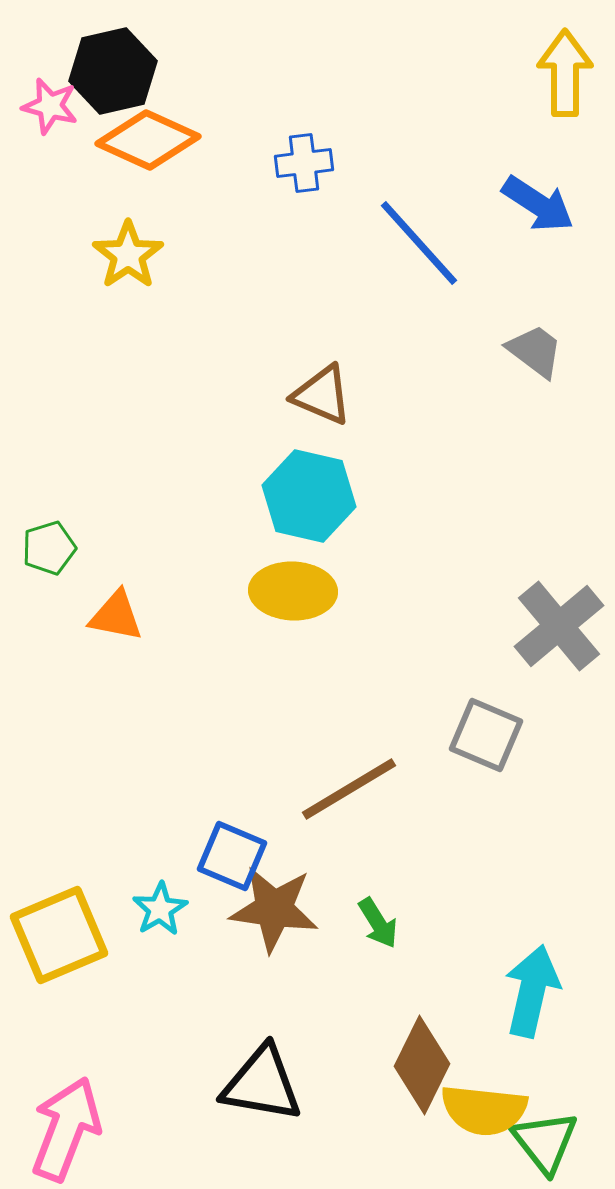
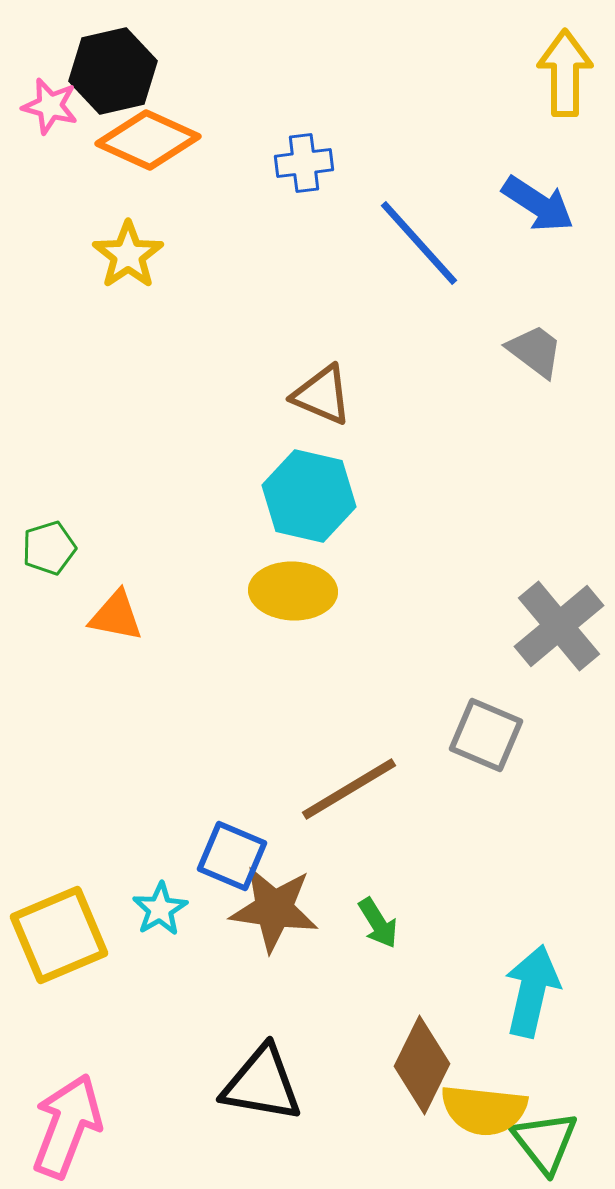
pink arrow: moved 1 px right, 3 px up
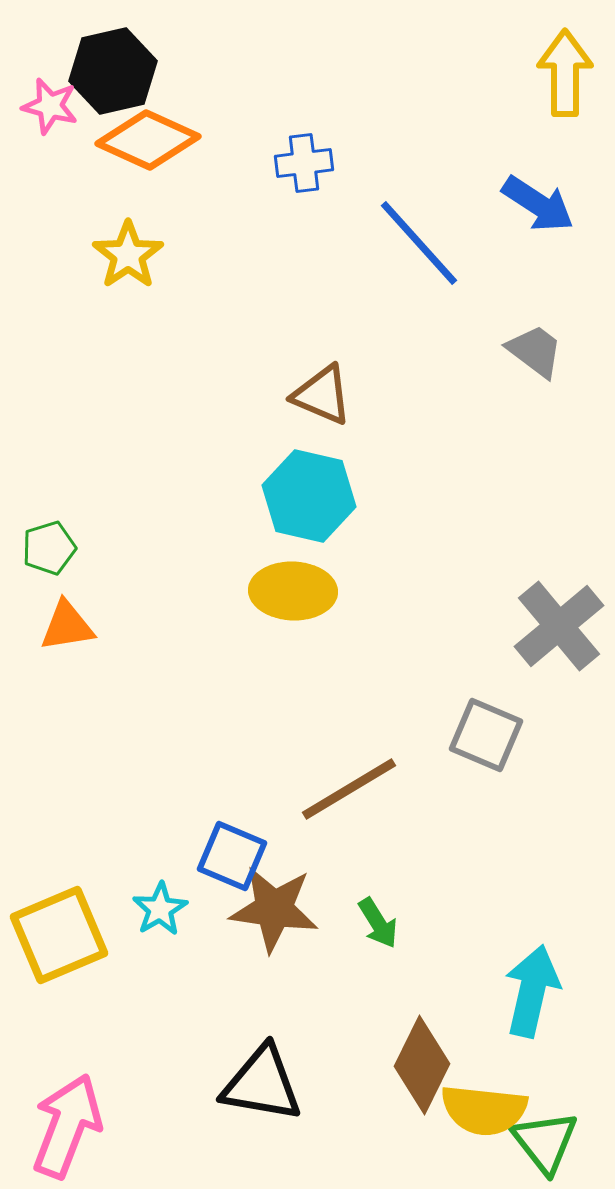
orange triangle: moved 49 px left, 10 px down; rotated 20 degrees counterclockwise
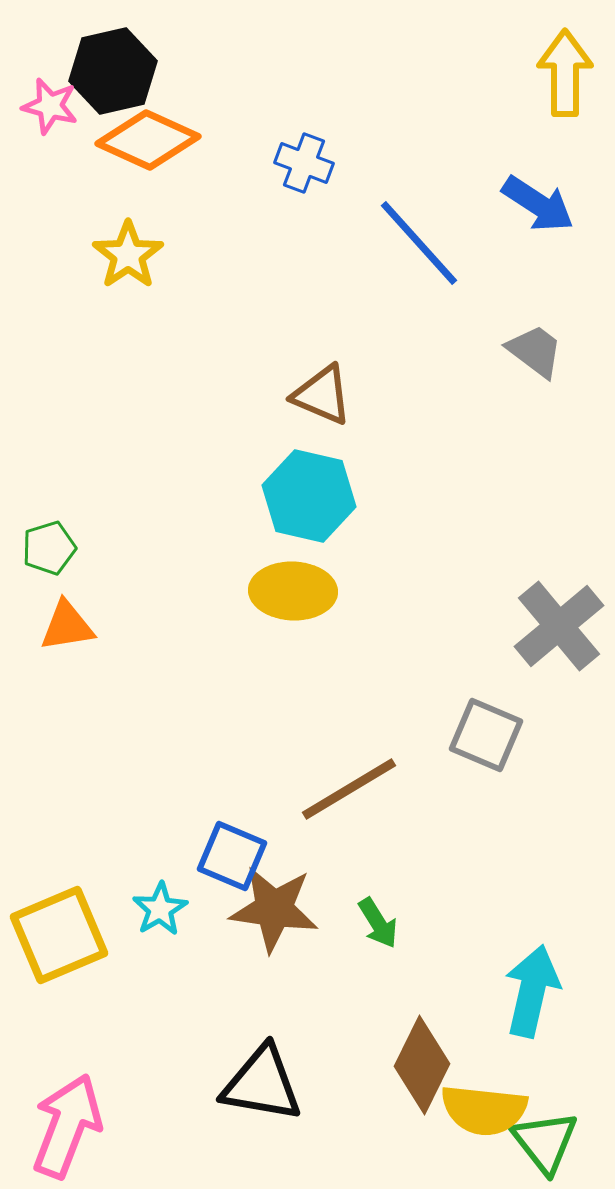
blue cross: rotated 28 degrees clockwise
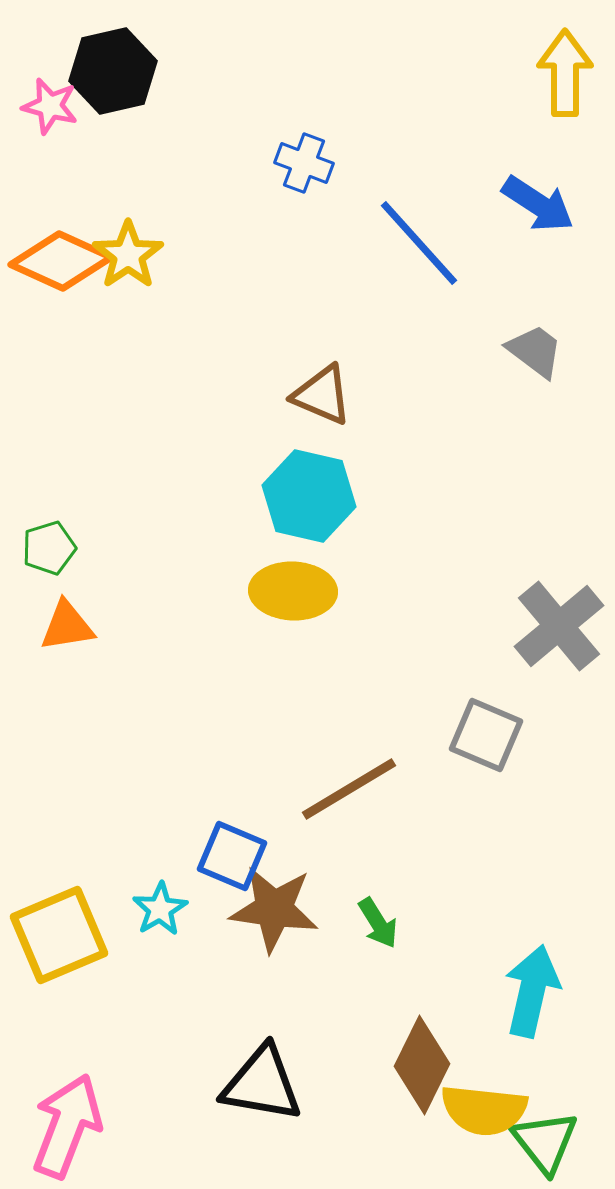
orange diamond: moved 87 px left, 121 px down
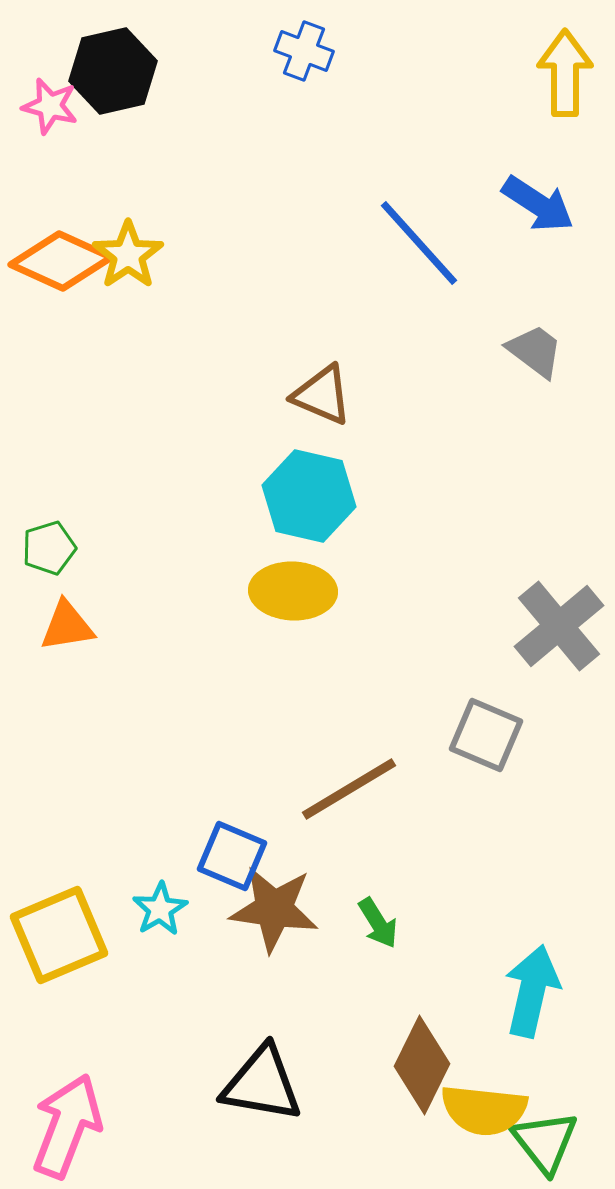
blue cross: moved 112 px up
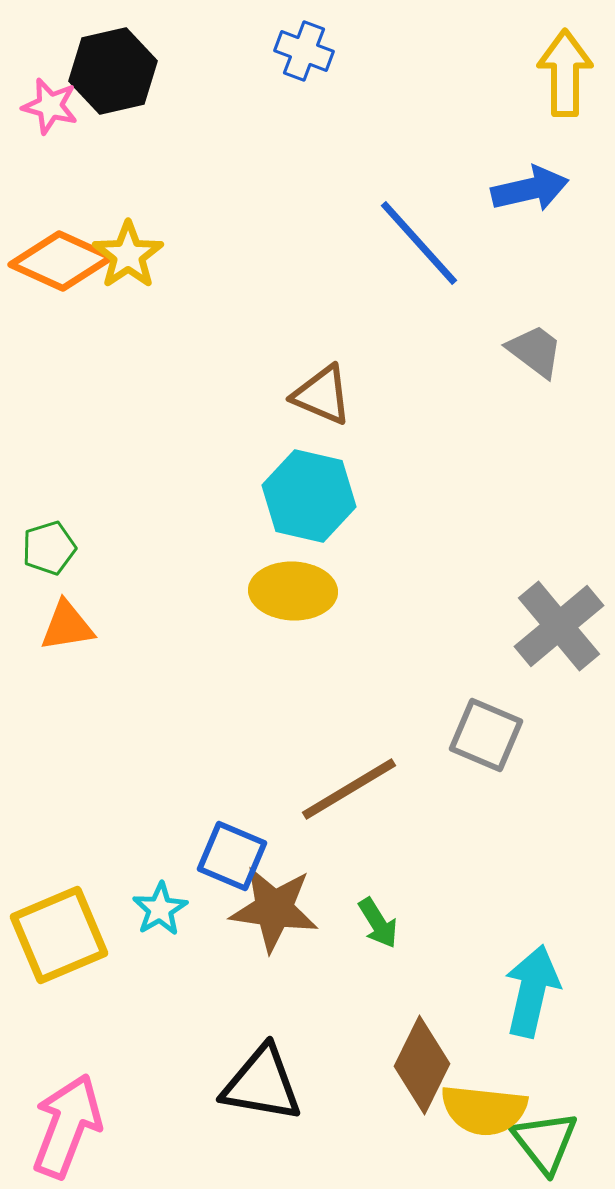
blue arrow: moved 8 px left, 15 px up; rotated 46 degrees counterclockwise
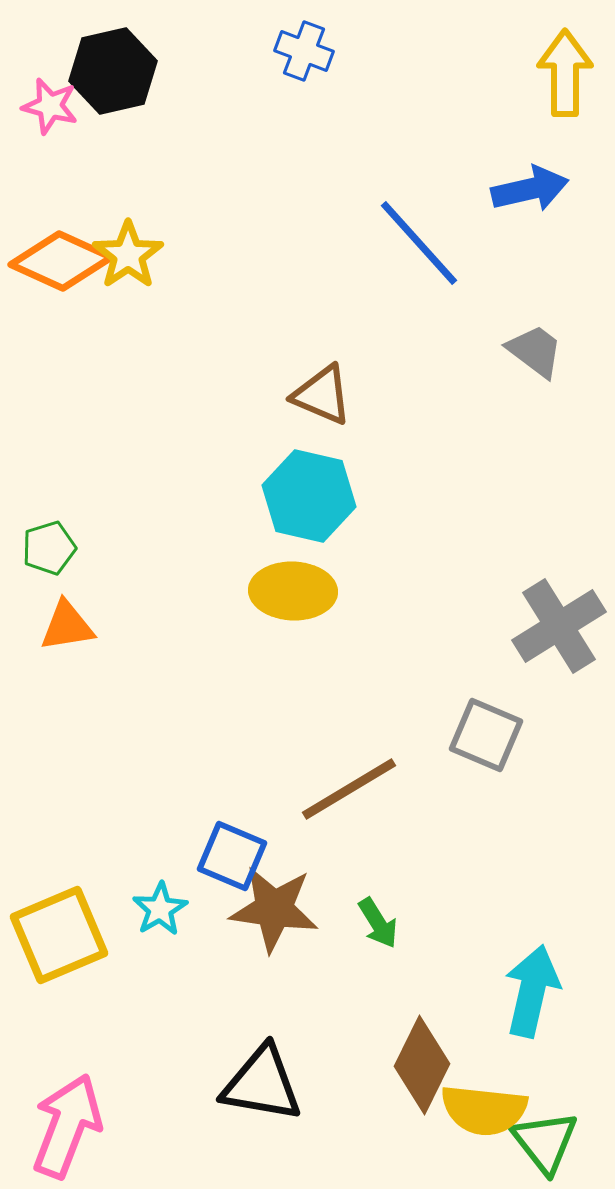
gray cross: rotated 8 degrees clockwise
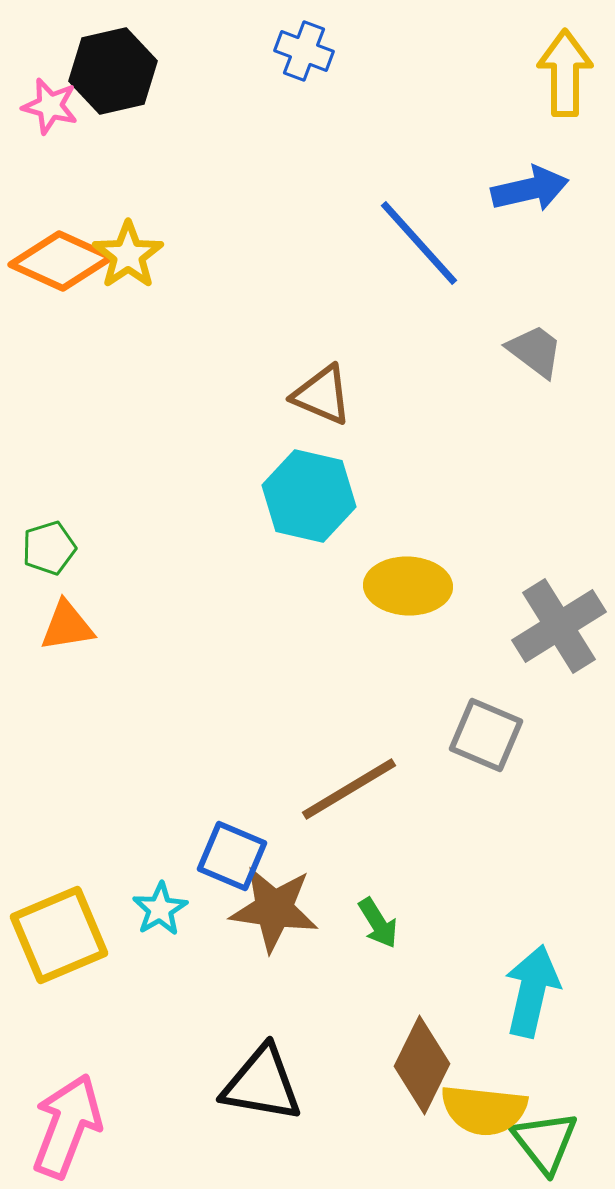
yellow ellipse: moved 115 px right, 5 px up
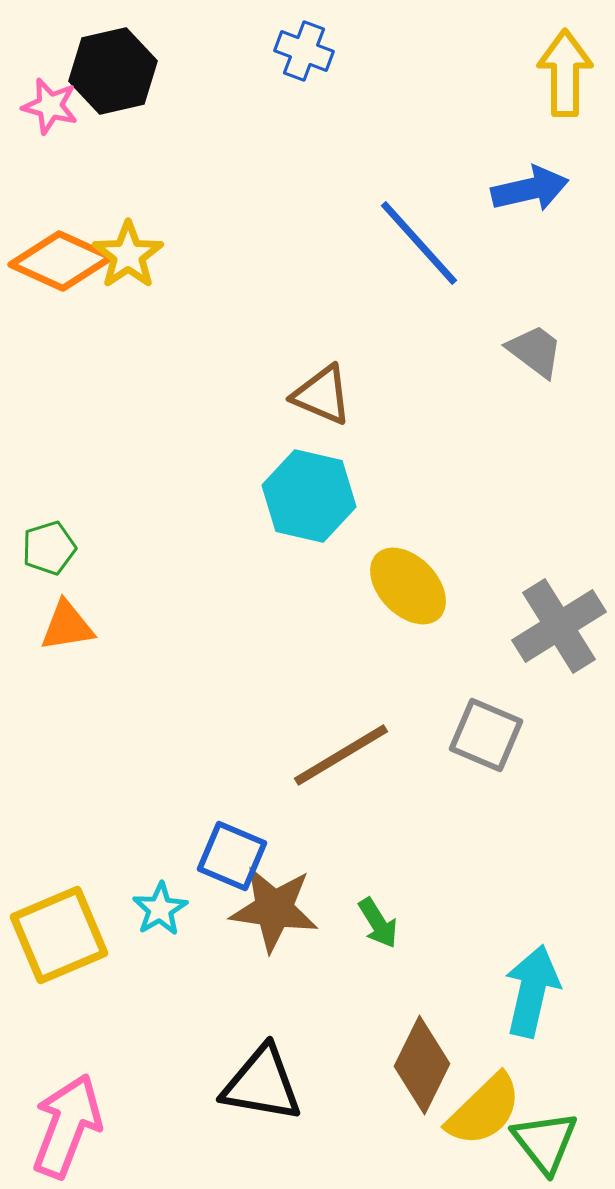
yellow ellipse: rotated 44 degrees clockwise
brown line: moved 8 px left, 34 px up
yellow semicircle: rotated 50 degrees counterclockwise
